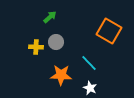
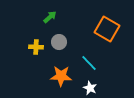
orange square: moved 2 px left, 2 px up
gray circle: moved 3 px right
orange star: moved 1 px down
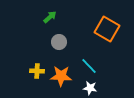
yellow cross: moved 1 px right, 24 px down
cyan line: moved 3 px down
white star: rotated 16 degrees counterclockwise
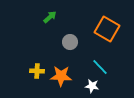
gray circle: moved 11 px right
cyan line: moved 11 px right, 1 px down
white star: moved 2 px right, 2 px up
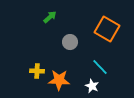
orange star: moved 2 px left, 4 px down
white star: rotated 16 degrees clockwise
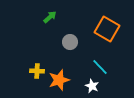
orange star: rotated 20 degrees counterclockwise
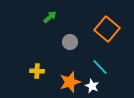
orange square: rotated 10 degrees clockwise
orange star: moved 11 px right, 2 px down
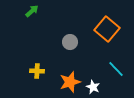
green arrow: moved 18 px left, 6 px up
cyan line: moved 16 px right, 2 px down
white star: moved 1 px right, 1 px down
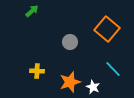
cyan line: moved 3 px left
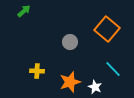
green arrow: moved 8 px left
white star: moved 2 px right
